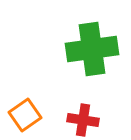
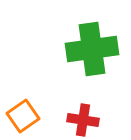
orange square: moved 2 px left, 1 px down
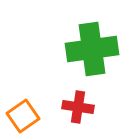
red cross: moved 5 px left, 13 px up
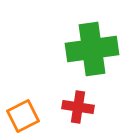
orange square: rotated 8 degrees clockwise
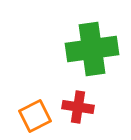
orange square: moved 12 px right
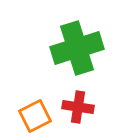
green cross: moved 15 px left, 1 px up; rotated 9 degrees counterclockwise
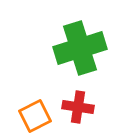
green cross: moved 3 px right
